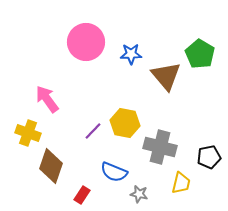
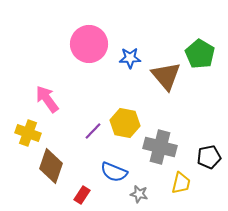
pink circle: moved 3 px right, 2 px down
blue star: moved 1 px left, 4 px down
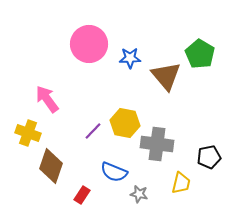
gray cross: moved 3 px left, 3 px up; rotated 8 degrees counterclockwise
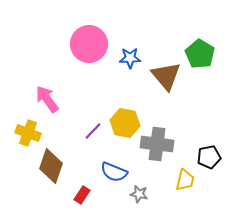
yellow trapezoid: moved 4 px right, 3 px up
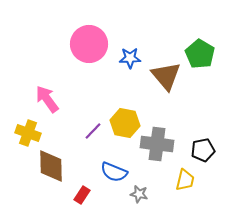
black pentagon: moved 6 px left, 7 px up
brown diamond: rotated 20 degrees counterclockwise
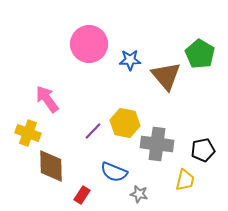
blue star: moved 2 px down
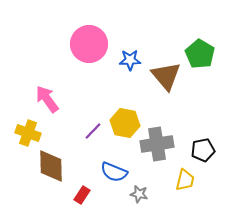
gray cross: rotated 16 degrees counterclockwise
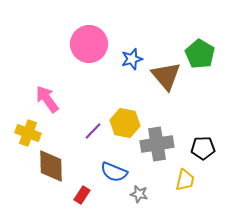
blue star: moved 2 px right, 1 px up; rotated 15 degrees counterclockwise
black pentagon: moved 2 px up; rotated 10 degrees clockwise
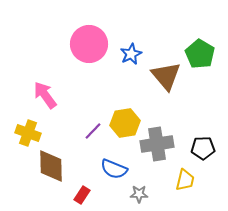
blue star: moved 1 px left, 5 px up; rotated 10 degrees counterclockwise
pink arrow: moved 2 px left, 4 px up
yellow hexagon: rotated 20 degrees counterclockwise
blue semicircle: moved 3 px up
gray star: rotated 12 degrees counterclockwise
